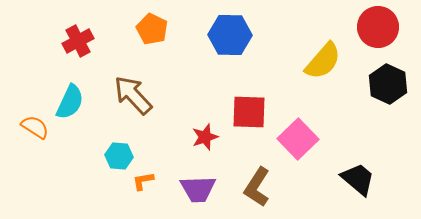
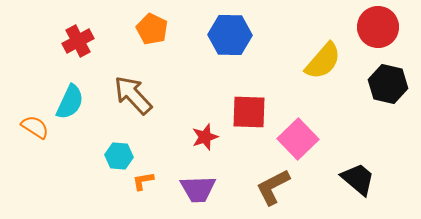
black hexagon: rotated 12 degrees counterclockwise
brown L-shape: moved 16 px right; rotated 30 degrees clockwise
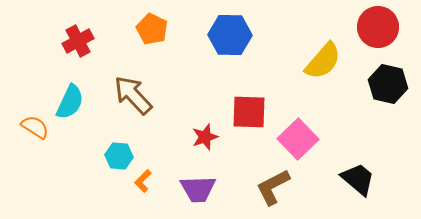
orange L-shape: rotated 35 degrees counterclockwise
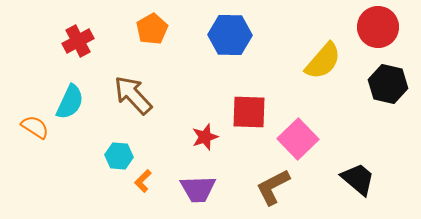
orange pentagon: rotated 16 degrees clockwise
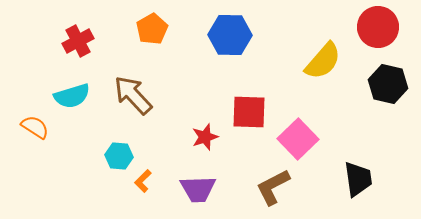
cyan semicircle: moved 2 px right, 6 px up; rotated 48 degrees clockwise
black trapezoid: rotated 42 degrees clockwise
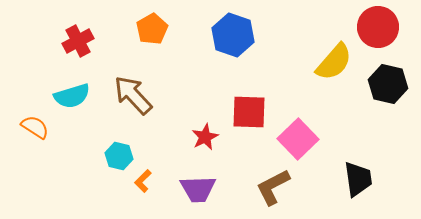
blue hexagon: moved 3 px right; rotated 18 degrees clockwise
yellow semicircle: moved 11 px right, 1 px down
red star: rotated 8 degrees counterclockwise
cyan hexagon: rotated 8 degrees clockwise
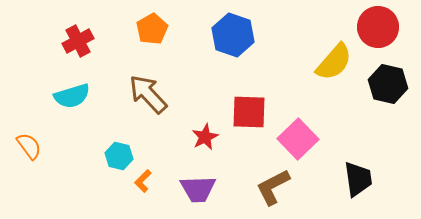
brown arrow: moved 15 px right, 1 px up
orange semicircle: moved 6 px left, 19 px down; rotated 20 degrees clockwise
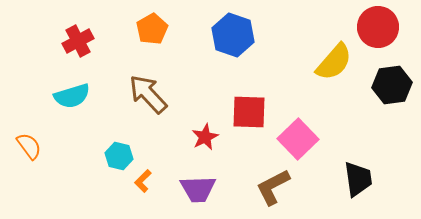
black hexagon: moved 4 px right, 1 px down; rotated 21 degrees counterclockwise
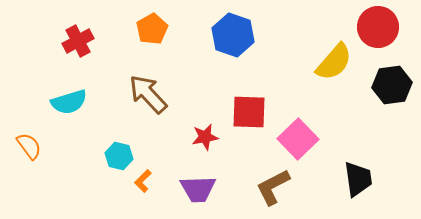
cyan semicircle: moved 3 px left, 6 px down
red star: rotated 16 degrees clockwise
